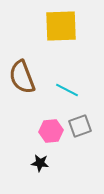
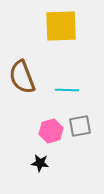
cyan line: rotated 25 degrees counterclockwise
gray square: rotated 10 degrees clockwise
pink hexagon: rotated 10 degrees counterclockwise
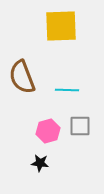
gray square: rotated 10 degrees clockwise
pink hexagon: moved 3 px left
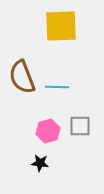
cyan line: moved 10 px left, 3 px up
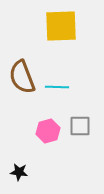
black star: moved 21 px left, 9 px down
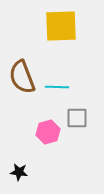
gray square: moved 3 px left, 8 px up
pink hexagon: moved 1 px down
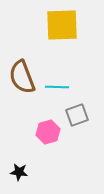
yellow square: moved 1 px right, 1 px up
gray square: moved 3 px up; rotated 20 degrees counterclockwise
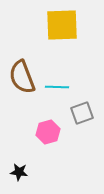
gray square: moved 5 px right, 2 px up
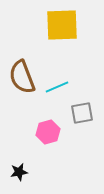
cyan line: rotated 25 degrees counterclockwise
gray square: rotated 10 degrees clockwise
black star: rotated 18 degrees counterclockwise
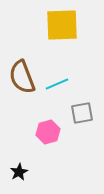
cyan line: moved 3 px up
black star: rotated 18 degrees counterclockwise
